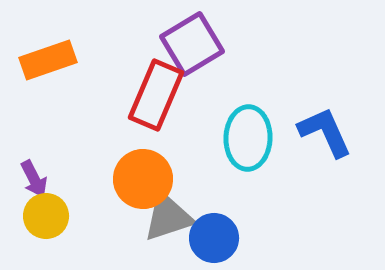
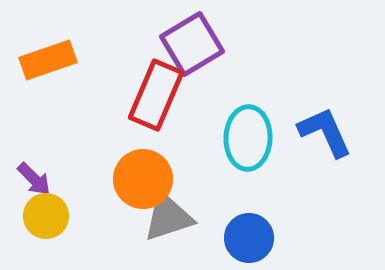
purple arrow: rotated 18 degrees counterclockwise
blue circle: moved 35 px right
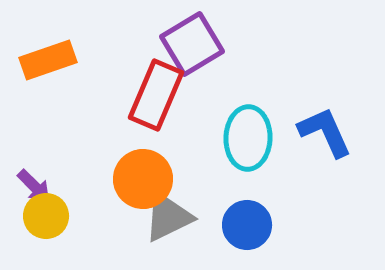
purple arrow: moved 7 px down
gray triangle: rotated 8 degrees counterclockwise
blue circle: moved 2 px left, 13 px up
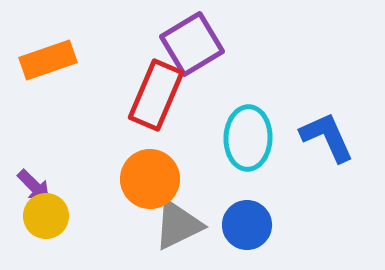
blue L-shape: moved 2 px right, 5 px down
orange circle: moved 7 px right
gray triangle: moved 10 px right, 8 px down
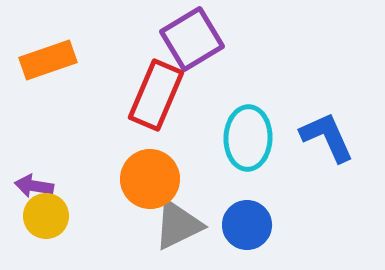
purple square: moved 5 px up
purple arrow: rotated 144 degrees clockwise
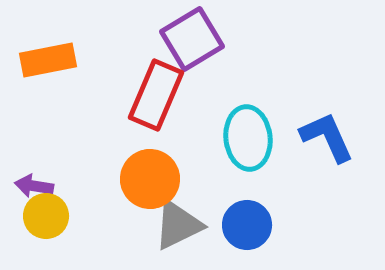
orange rectangle: rotated 8 degrees clockwise
cyan ellipse: rotated 8 degrees counterclockwise
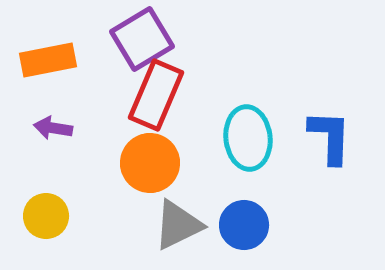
purple square: moved 50 px left
blue L-shape: moved 3 px right; rotated 26 degrees clockwise
orange circle: moved 16 px up
purple arrow: moved 19 px right, 58 px up
blue circle: moved 3 px left
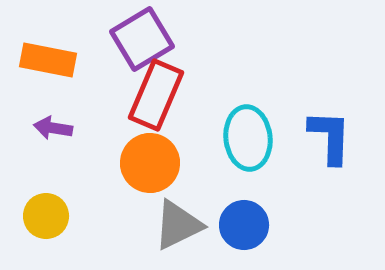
orange rectangle: rotated 22 degrees clockwise
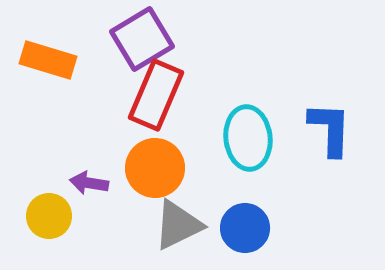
orange rectangle: rotated 6 degrees clockwise
purple arrow: moved 36 px right, 55 px down
blue L-shape: moved 8 px up
orange circle: moved 5 px right, 5 px down
yellow circle: moved 3 px right
blue circle: moved 1 px right, 3 px down
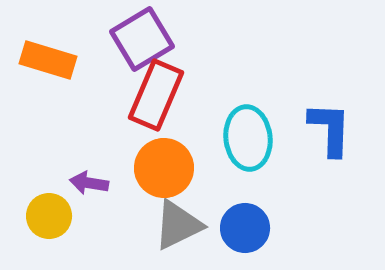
orange circle: moved 9 px right
